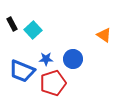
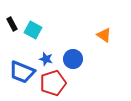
cyan square: rotated 18 degrees counterclockwise
blue star: rotated 16 degrees clockwise
blue trapezoid: moved 1 px down
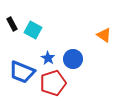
blue star: moved 2 px right, 1 px up; rotated 16 degrees clockwise
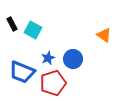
blue star: rotated 16 degrees clockwise
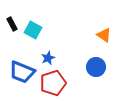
blue circle: moved 23 px right, 8 px down
